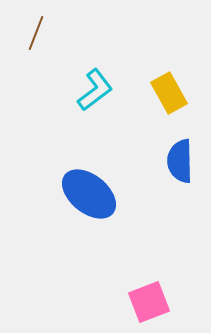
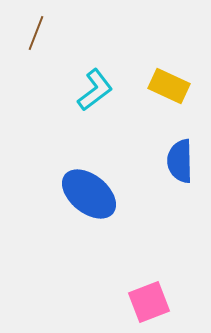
yellow rectangle: moved 7 px up; rotated 36 degrees counterclockwise
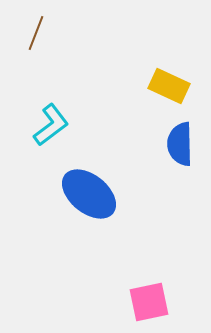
cyan L-shape: moved 44 px left, 35 px down
blue semicircle: moved 17 px up
pink square: rotated 9 degrees clockwise
